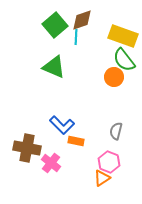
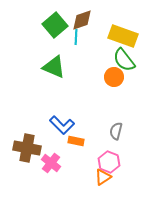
orange triangle: moved 1 px right, 1 px up
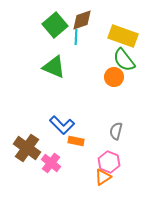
brown cross: rotated 24 degrees clockwise
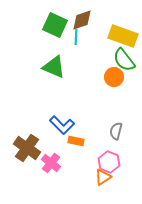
green square: rotated 25 degrees counterclockwise
